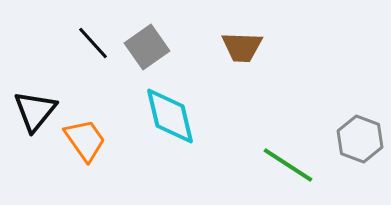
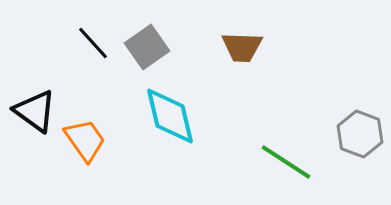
black triangle: rotated 33 degrees counterclockwise
gray hexagon: moved 5 px up
green line: moved 2 px left, 3 px up
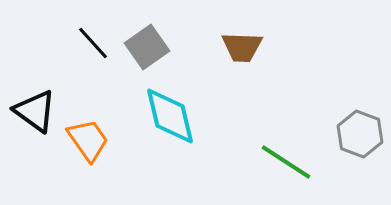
orange trapezoid: moved 3 px right
